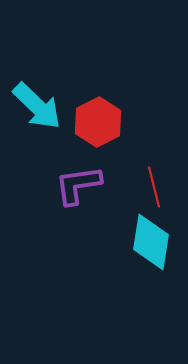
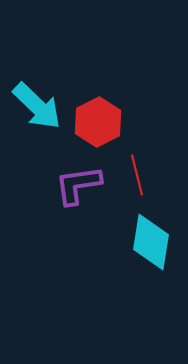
red line: moved 17 px left, 12 px up
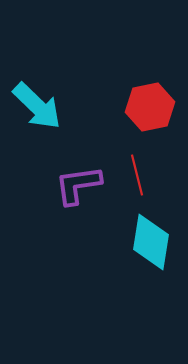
red hexagon: moved 52 px right, 15 px up; rotated 15 degrees clockwise
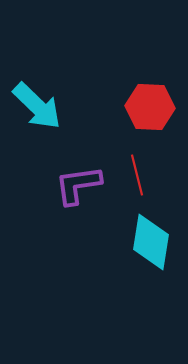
red hexagon: rotated 15 degrees clockwise
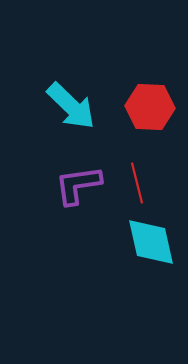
cyan arrow: moved 34 px right
red line: moved 8 px down
cyan diamond: rotated 22 degrees counterclockwise
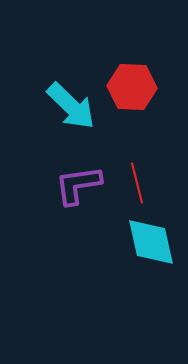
red hexagon: moved 18 px left, 20 px up
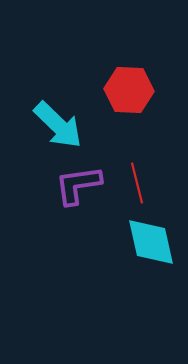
red hexagon: moved 3 px left, 3 px down
cyan arrow: moved 13 px left, 19 px down
